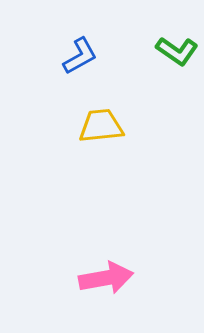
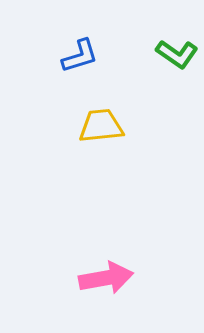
green L-shape: moved 3 px down
blue L-shape: rotated 12 degrees clockwise
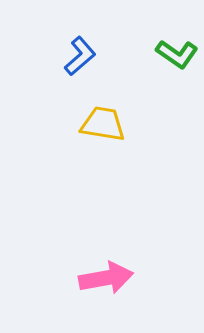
blue L-shape: rotated 24 degrees counterclockwise
yellow trapezoid: moved 2 px right, 2 px up; rotated 15 degrees clockwise
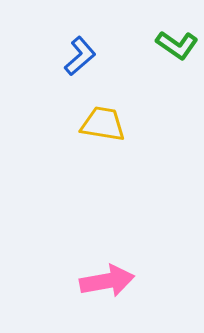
green L-shape: moved 9 px up
pink arrow: moved 1 px right, 3 px down
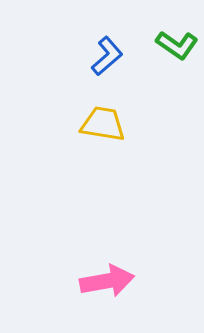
blue L-shape: moved 27 px right
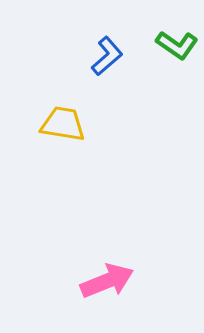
yellow trapezoid: moved 40 px left
pink arrow: rotated 12 degrees counterclockwise
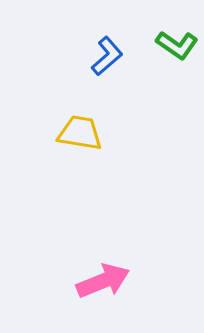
yellow trapezoid: moved 17 px right, 9 px down
pink arrow: moved 4 px left
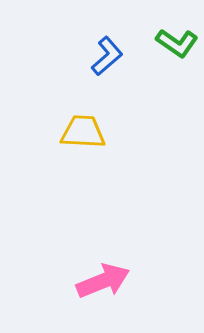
green L-shape: moved 2 px up
yellow trapezoid: moved 3 px right, 1 px up; rotated 6 degrees counterclockwise
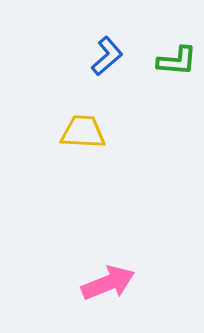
green L-shape: moved 18 px down; rotated 30 degrees counterclockwise
pink arrow: moved 5 px right, 2 px down
